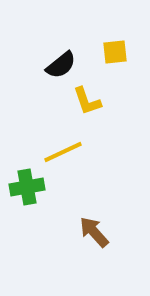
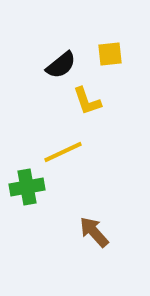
yellow square: moved 5 px left, 2 px down
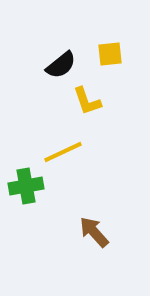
green cross: moved 1 px left, 1 px up
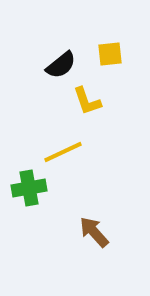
green cross: moved 3 px right, 2 px down
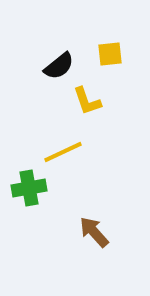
black semicircle: moved 2 px left, 1 px down
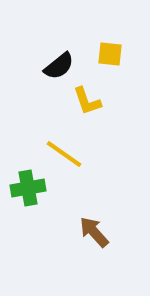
yellow square: rotated 12 degrees clockwise
yellow line: moved 1 px right, 2 px down; rotated 60 degrees clockwise
green cross: moved 1 px left
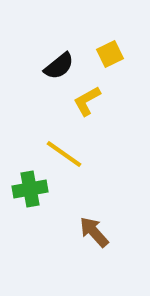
yellow square: rotated 32 degrees counterclockwise
yellow L-shape: rotated 80 degrees clockwise
green cross: moved 2 px right, 1 px down
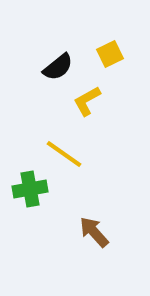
black semicircle: moved 1 px left, 1 px down
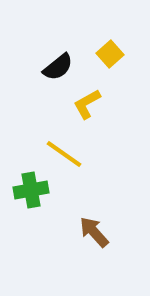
yellow square: rotated 16 degrees counterclockwise
yellow L-shape: moved 3 px down
green cross: moved 1 px right, 1 px down
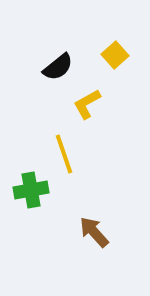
yellow square: moved 5 px right, 1 px down
yellow line: rotated 36 degrees clockwise
